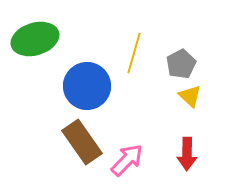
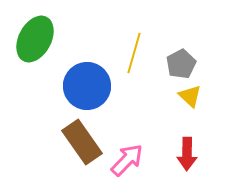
green ellipse: rotated 45 degrees counterclockwise
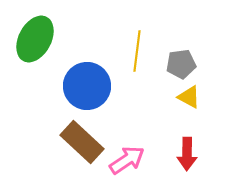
yellow line: moved 3 px right, 2 px up; rotated 9 degrees counterclockwise
gray pentagon: rotated 20 degrees clockwise
yellow triangle: moved 1 px left, 1 px down; rotated 15 degrees counterclockwise
brown rectangle: rotated 12 degrees counterclockwise
pink arrow: rotated 12 degrees clockwise
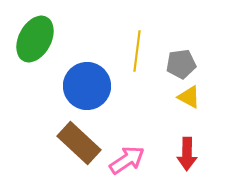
brown rectangle: moved 3 px left, 1 px down
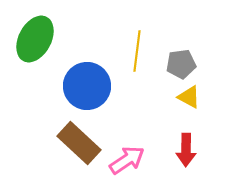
red arrow: moved 1 px left, 4 px up
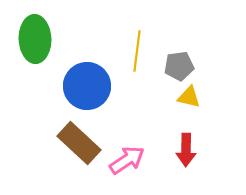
green ellipse: rotated 30 degrees counterclockwise
gray pentagon: moved 2 px left, 2 px down
yellow triangle: rotated 15 degrees counterclockwise
